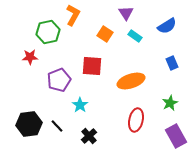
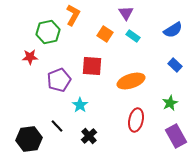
blue semicircle: moved 6 px right, 4 px down
cyan rectangle: moved 2 px left
blue rectangle: moved 3 px right, 2 px down; rotated 24 degrees counterclockwise
black hexagon: moved 15 px down
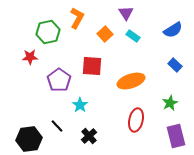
orange L-shape: moved 4 px right, 3 px down
orange square: rotated 14 degrees clockwise
purple pentagon: rotated 15 degrees counterclockwise
purple rectangle: rotated 15 degrees clockwise
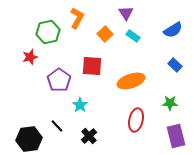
red star: rotated 14 degrees counterclockwise
green star: rotated 28 degrees clockwise
